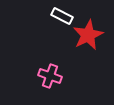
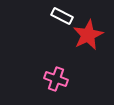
pink cross: moved 6 px right, 3 px down
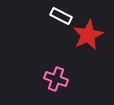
white rectangle: moved 1 px left
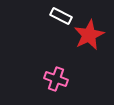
red star: moved 1 px right
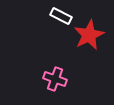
pink cross: moved 1 px left
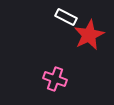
white rectangle: moved 5 px right, 1 px down
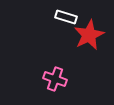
white rectangle: rotated 10 degrees counterclockwise
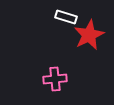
pink cross: rotated 25 degrees counterclockwise
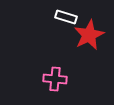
pink cross: rotated 10 degrees clockwise
